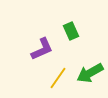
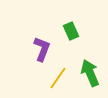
purple L-shape: rotated 45 degrees counterclockwise
green arrow: rotated 96 degrees clockwise
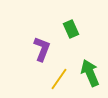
green rectangle: moved 2 px up
yellow line: moved 1 px right, 1 px down
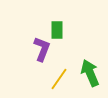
green rectangle: moved 14 px left, 1 px down; rotated 24 degrees clockwise
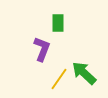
green rectangle: moved 1 px right, 7 px up
green arrow: moved 6 px left; rotated 24 degrees counterclockwise
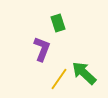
green rectangle: rotated 18 degrees counterclockwise
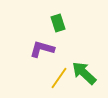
purple L-shape: rotated 95 degrees counterclockwise
yellow line: moved 1 px up
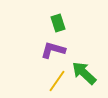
purple L-shape: moved 11 px right, 1 px down
yellow line: moved 2 px left, 3 px down
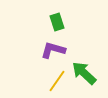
green rectangle: moved 1 px left, 1 px up
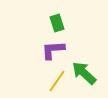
green rectangle: moved 1 px down
purple L-shape: rotated 20 degrees counterclockwise
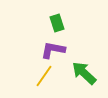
purple L-shape: rotated 15 degrees clockwise
yellow line: moved 13 px left, 5 px up
